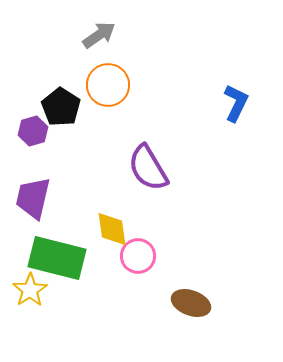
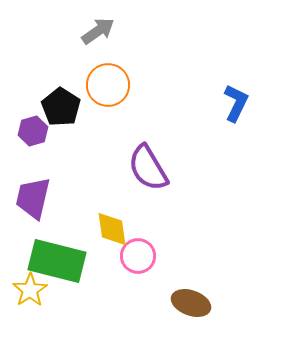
gray arrow: moved 1 px left, 4 px up
green rectangle: moved 3 px down
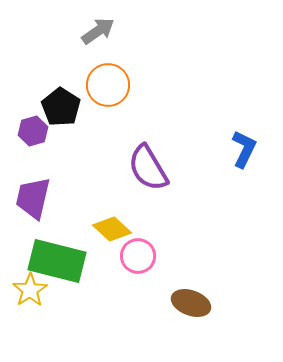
blue L-shape: moved 8 px right, 46 px down
yellow diamond: rotated 39 degrees counterclockwise
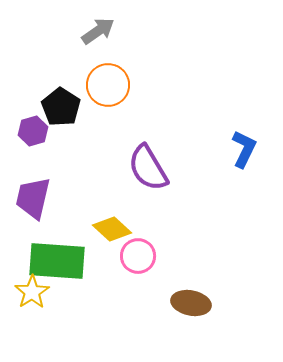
green rectangle: rotated 10 degrees counterclockwise
yellow star: moved 2 px right, 2 px down
brown ellipse: rotated 9 degrees counterclockwise
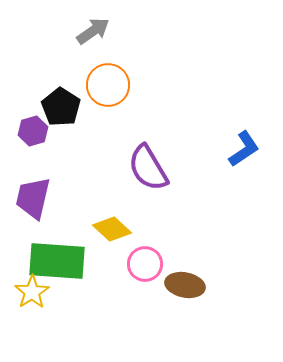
gray arrow: moved 5 px left
blue L-shape: rotated 30 degrees clockwise
pink circle: moved 7 px right, 8 px down
brown ellipse: moved 6 px left, 18 px up
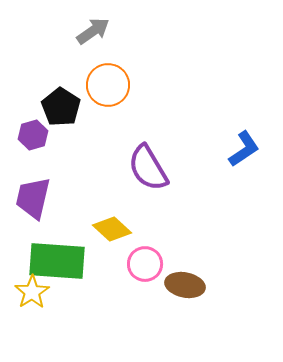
purple hexagon: moved 4 px down
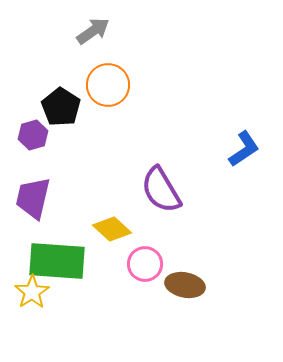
purple semicircle: moved 13 px right, 22 px down
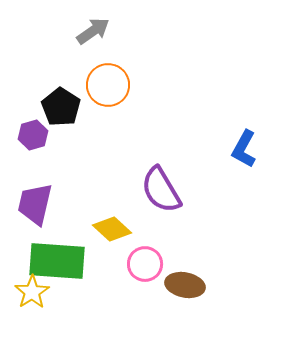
blue L-shape: rotated 153 degrees clockwise
purple trapezoid: moved 2 px right, 6 px down
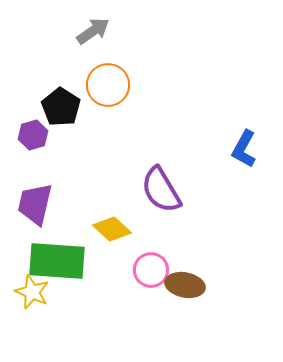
pink circle: moved 6 px right, 6 px down
yellow star: rotated 16 degrees counterclockwise
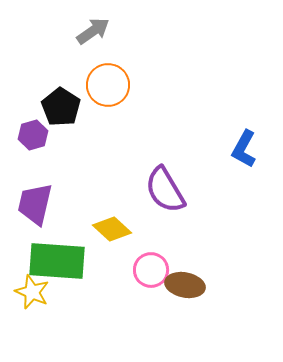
purple semicircle: moved 4 px right
